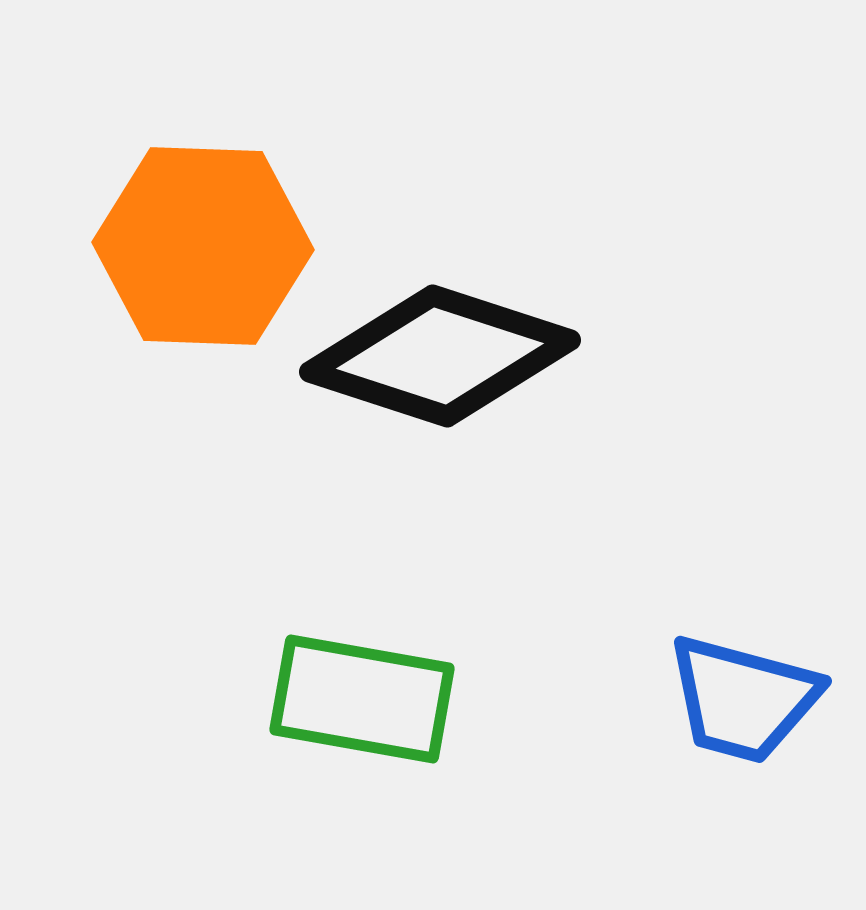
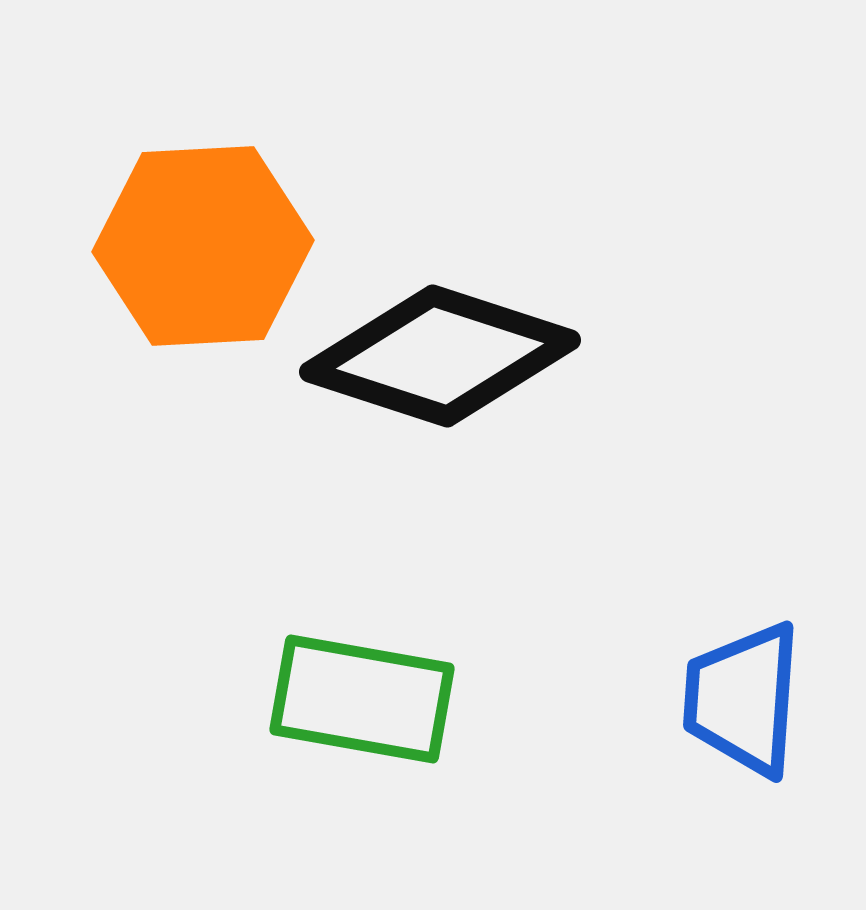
orange hexagon: rotated 5 degrees counterclockwise
blue trapezoid: rotated 79 degrees clockwise
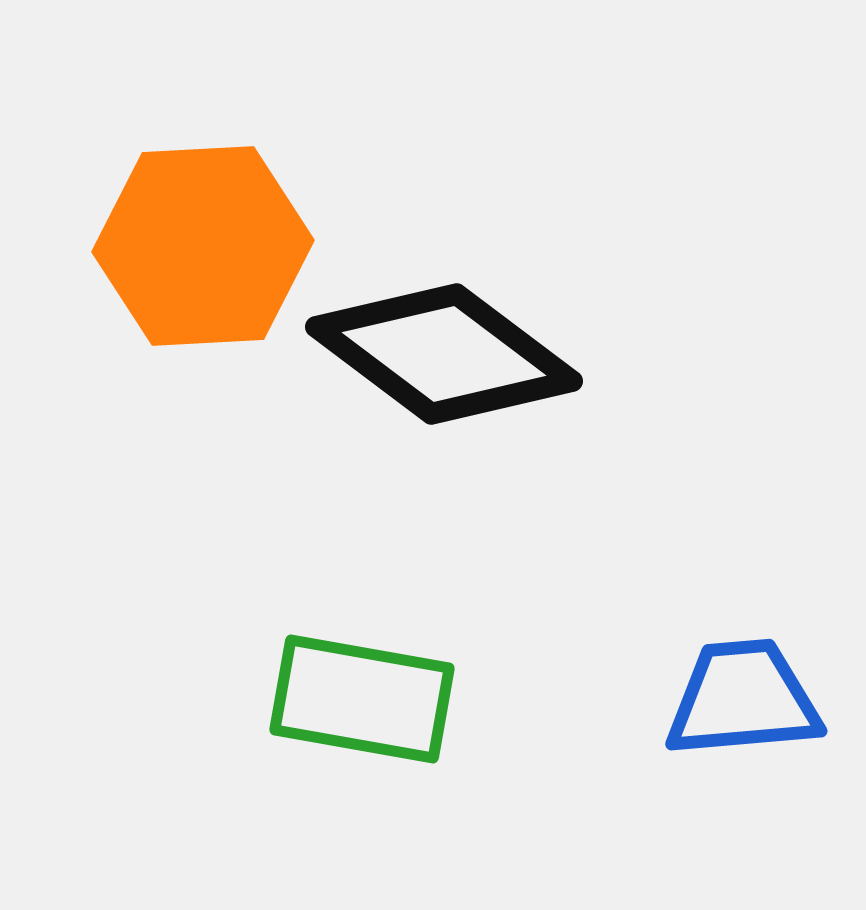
black diamond: moved 4 px right, 2 px up; rotated 19 degrees clockwise
blue trapezoid: rotated 81 degrees clockwise
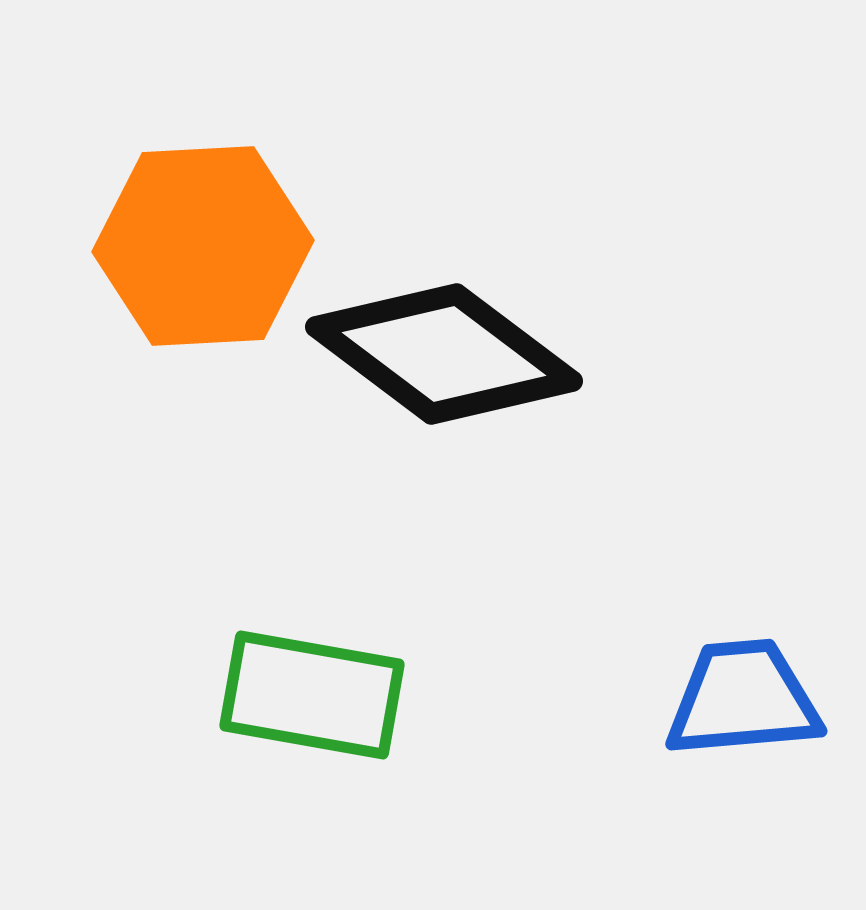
green rectangle: moved 50 px left, 4 px up
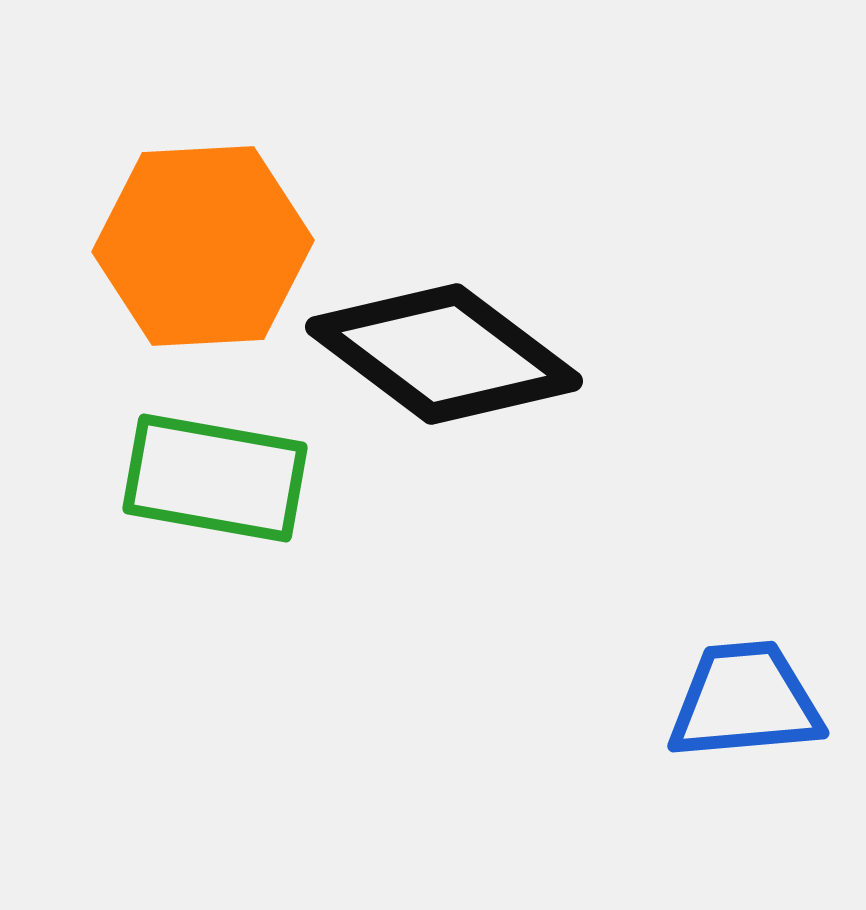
green rectangle: moved 97 px left, 217 px up
blue trapezoid: moved 2 px right, 2 px down
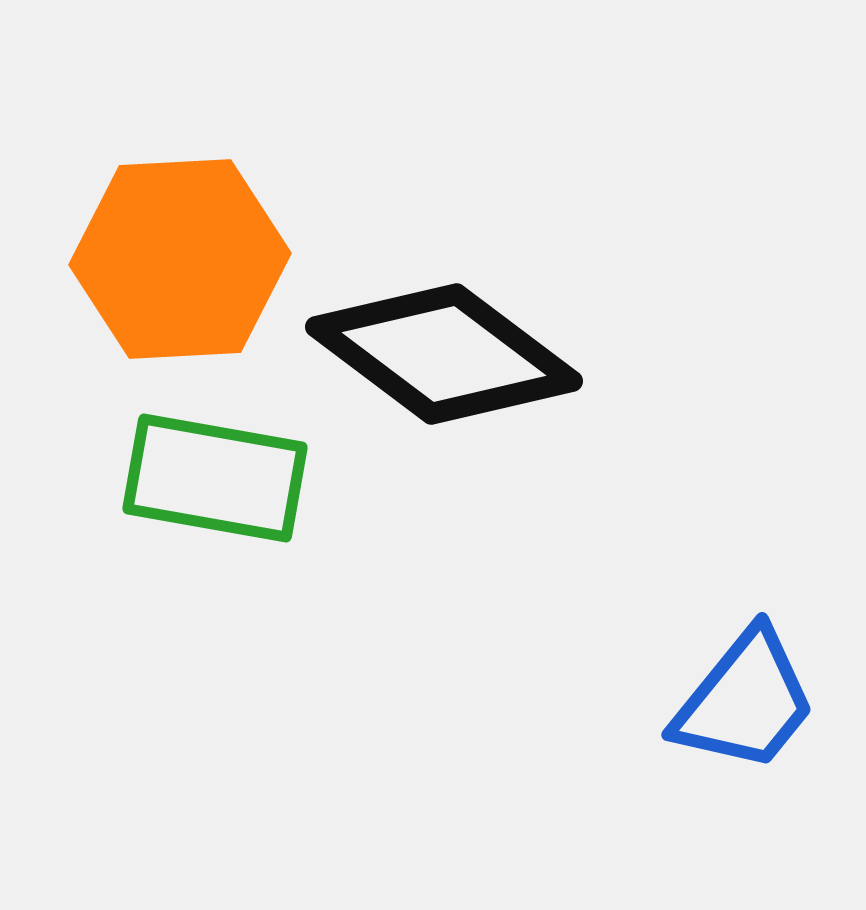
orange hexagon: moved 23 px left, 13 px down
blue trapezoid: rotated 134 degrees clockwise
